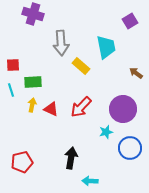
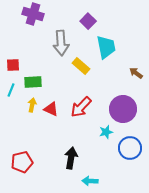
purple square: moved 42 px left; rotated 14 degrees counterclockwise
cyan line: rotated 40 degrees clockwise
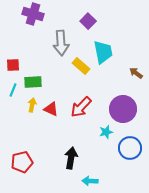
cyan trapezoid: moved 3 px left, 5 px down
cyan line: moved 2 px right
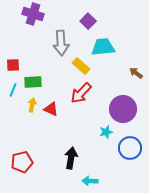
cyan trapezoid: moved 5 px up; rotated 85 degrees counterclockwise
red arrow: moved 14 px up
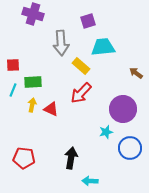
purple square: rotated 28 degrees clockwise
red pentagon: moved 2 px right, 4 px up; rotated 20 degrees clockwise
